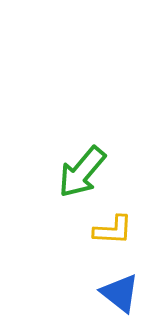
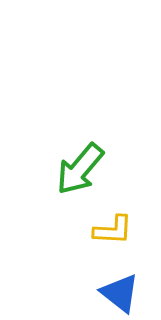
green arrow: moved 2 px left, 3 px up
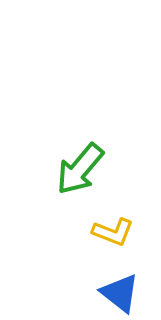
yellow L-shape: moved 2 px down; rotated 18 degrees clockwise
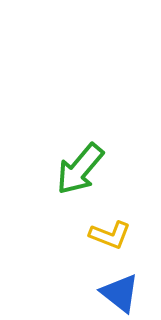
yellow L-shape: moved 3 px left, 3 px down
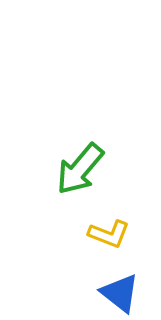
yellow L-shape: moved 1 px left, 1 px up
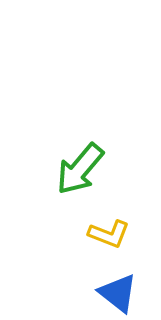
blue triangle: moved 2 px left
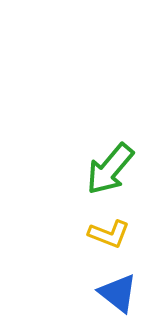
green arrow: moved 30 px right
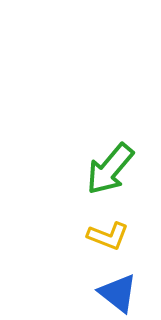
yellow L-shape: moved 1 px left, 2 px down
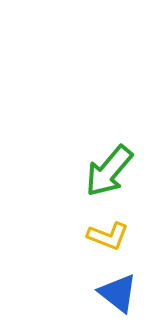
green arrow: moved 1 px left, 2 px down
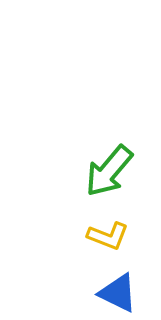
blue triangle: rotated 12 degrees counterclockwise
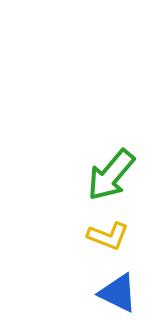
green arrow: moved 2 px right, 4 px down
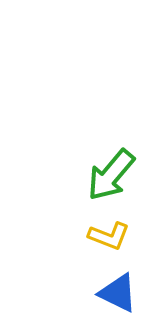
yellow L-shape: moved 1 px right
